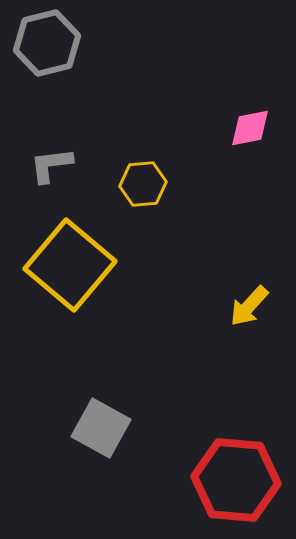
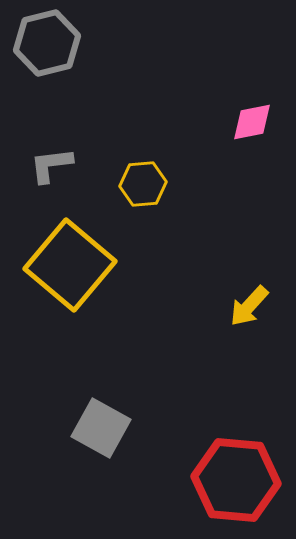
pink diamond: moved 2 px right, 6 px up
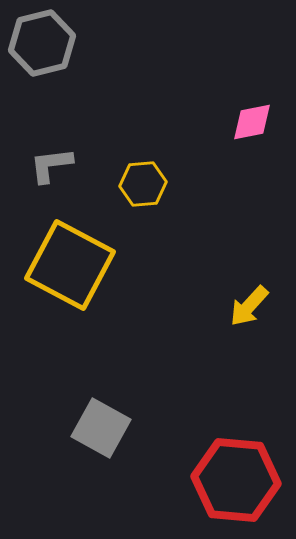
gray hexagon: moved 5 px left
yellow square: rotated 12 degrees counterclockwise
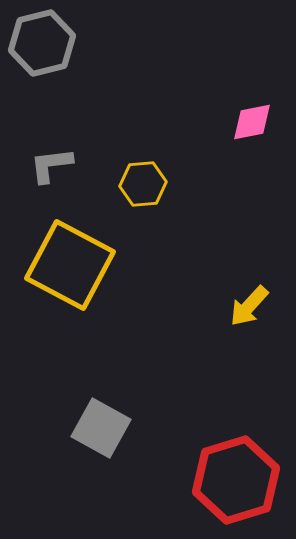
red hexagon: rotated 22 degrees counterclockwise
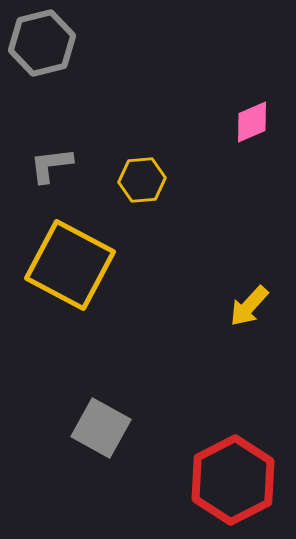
pink diamond: rotated 12 degrees counterclockwise
yellow hexagon: moved 1 px left, 4 px up
red hexagon: moved 3 px left; rotated 10 degrees counterclockwise
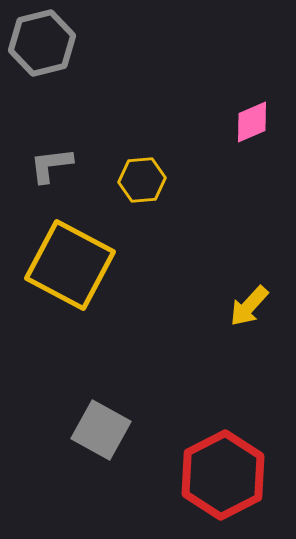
gray square: moved 2 px down
red hexagon: moved 10 px left, 5 px up
